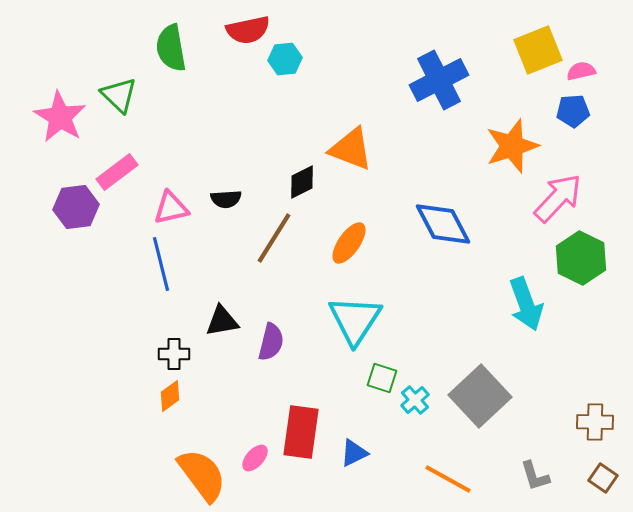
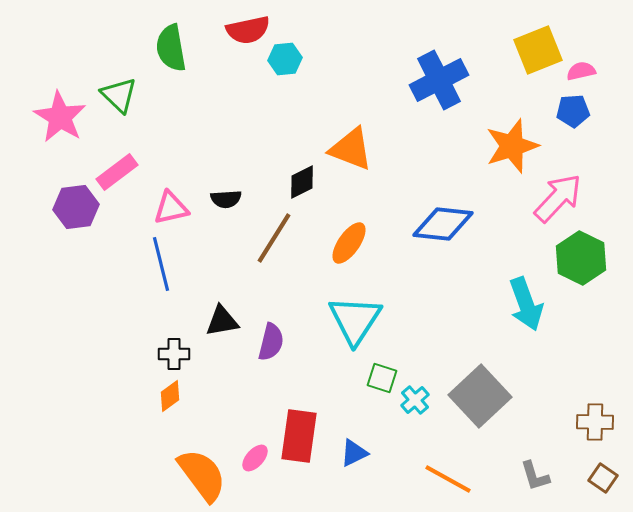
blue diamond: rotated 56 degrees counterclockwise
red rectangle: moved 2 px left, 4 px down
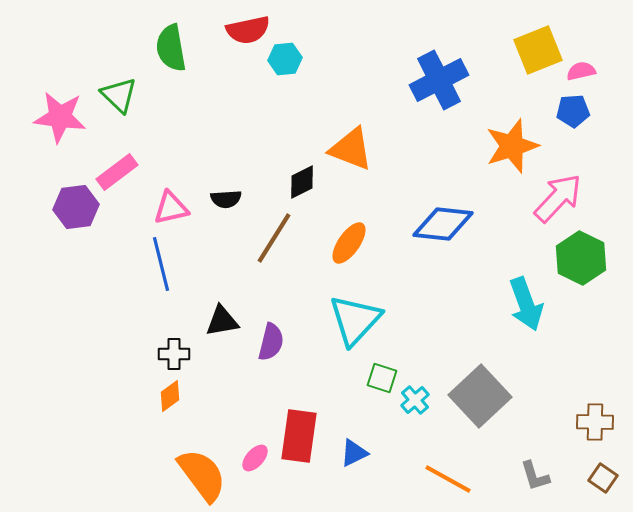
pink star: rotated 24 degrees counterclockwise
cyan triangle: rotated 10 degrees clockwise
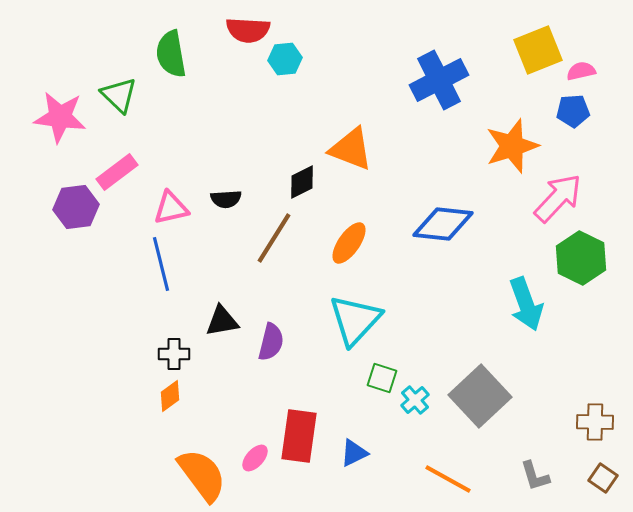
red semicircle: rotated 15 degrees clockwise
green semicircle: moved 6 px down
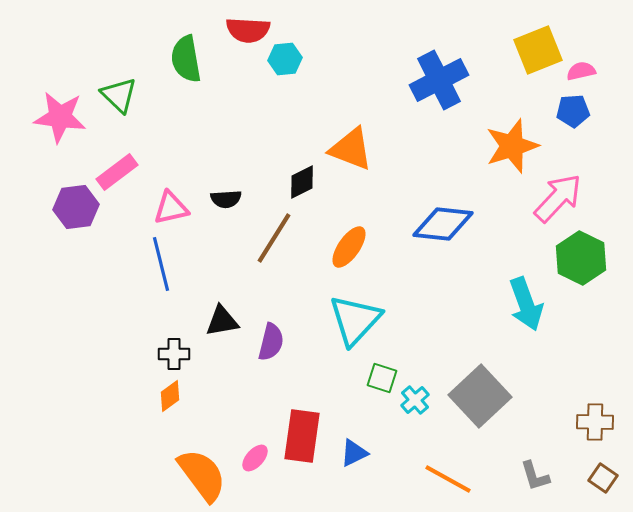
green semicircle: moved 15 px right, 5 px down
orange ellipse: moved 4 px down
red rectangle: moved 3 px right
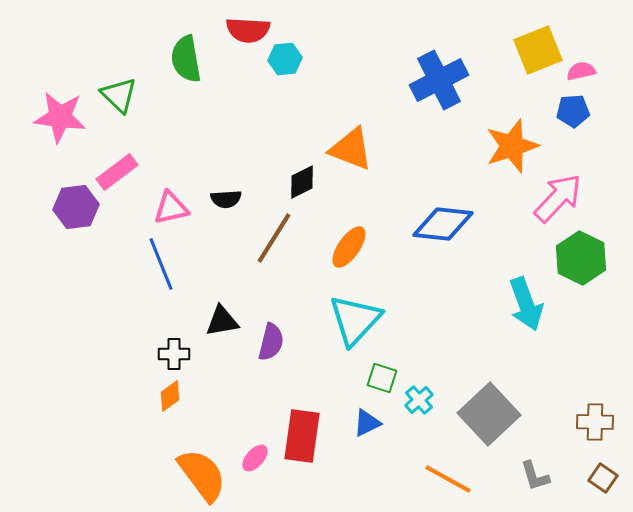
blue line: rotated 8 degrees counterclockwise
gray square: moved 9 px right, 18 px down
cyan cross: moved 4 px right
blue triangle: moved 13 px right, 30 px up
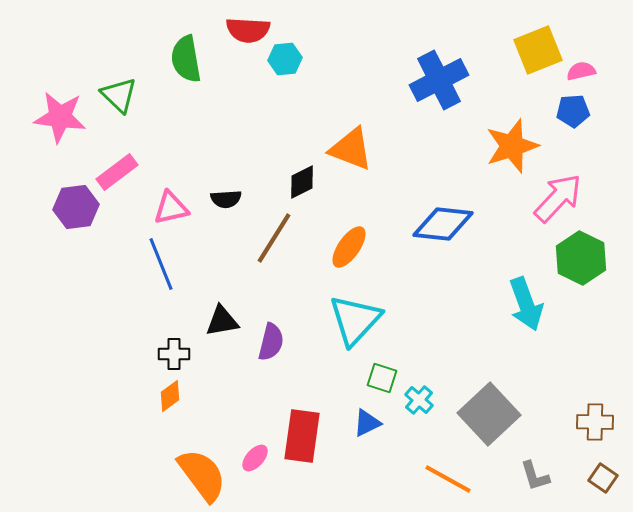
cyan cross: rotated 8 degrees counterclockwise
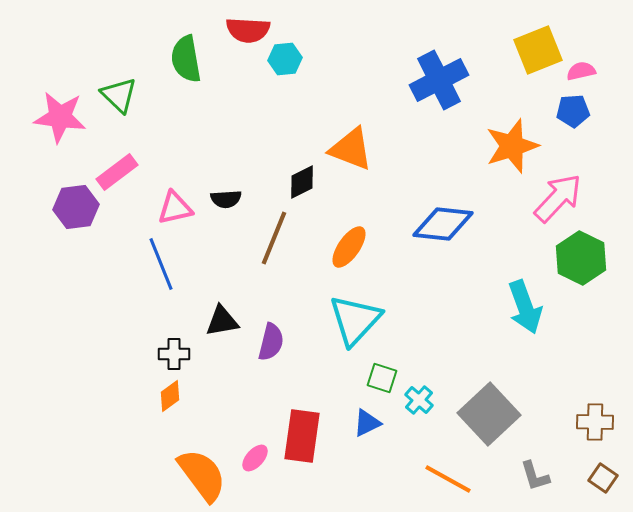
pink triangle: moved 4 px right
brown line: rotated 10 degrees counterclockwise
cyan arrow: moved 1 px left, 3 px down
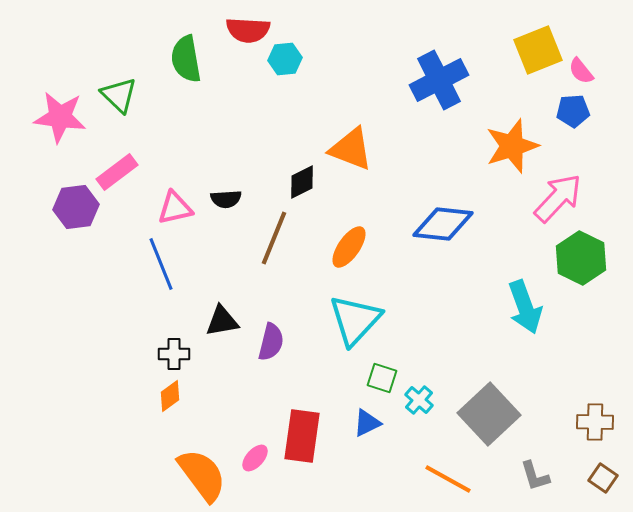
pink semicircle: rotated 116 degrees counterclockwise
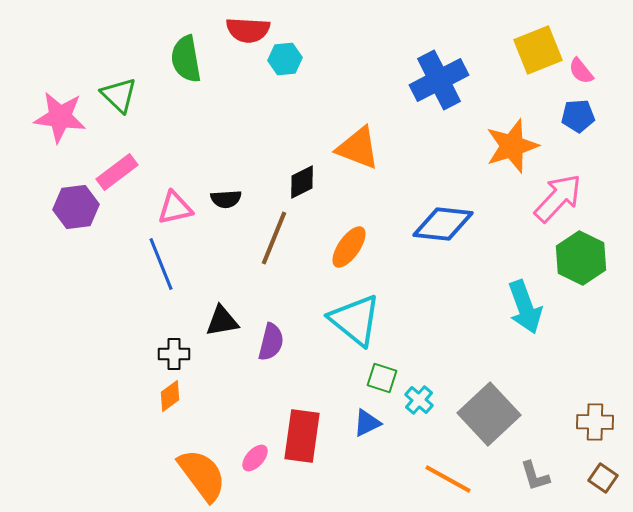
blue pentagon: moved 5 px right, 5 px down
orange triangle: moved 7 px right, 1 px up
cyan triangle: rotated 34 degrees counterclockwise
